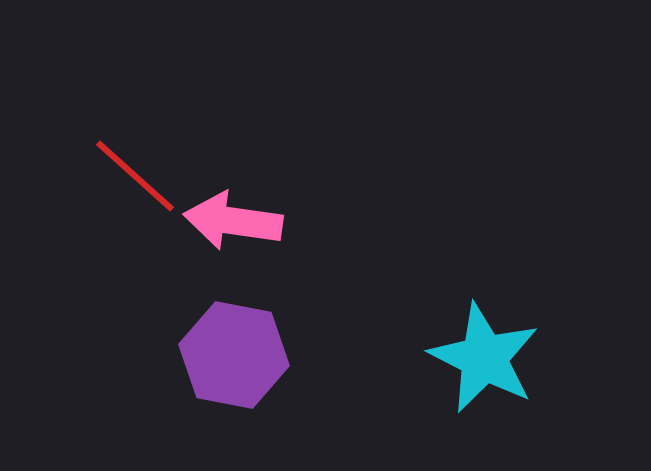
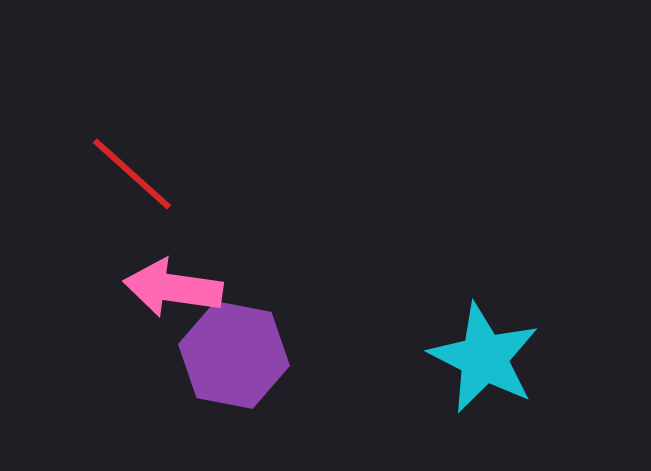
red line: moved 3 px left, 2 px up
pink arrow: moved 60 px left, 67 px down
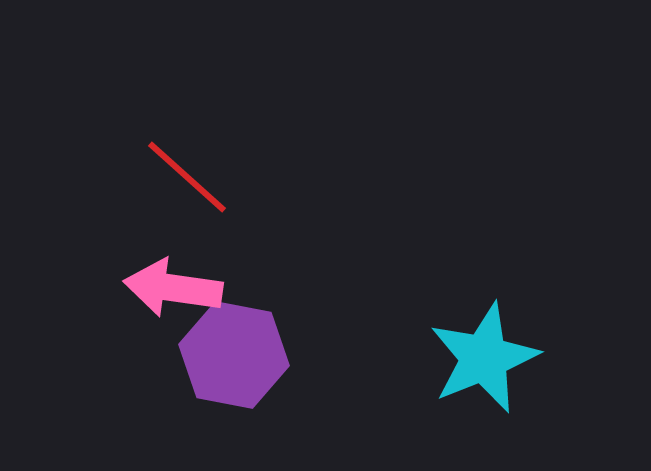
red line: moved 55 px right, 3 px down
cyan star: rotated 23 degrees clockwise
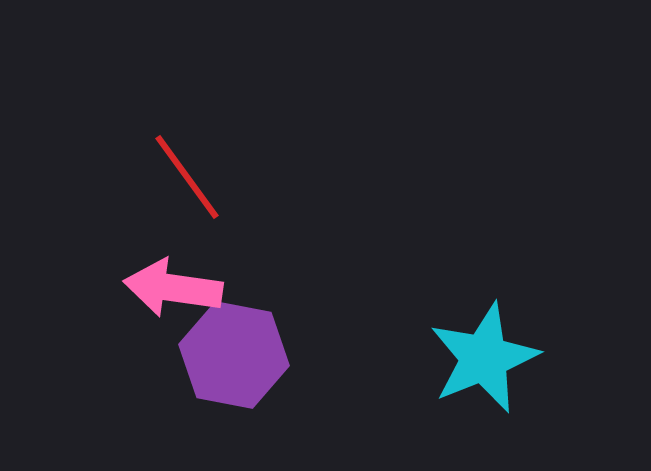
red line: rotated 12 degrees clockwise
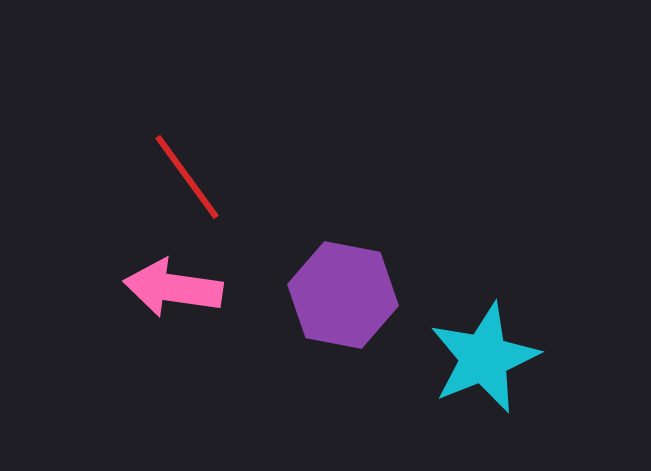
purple hexagon: moved 109 px right, 60 px up
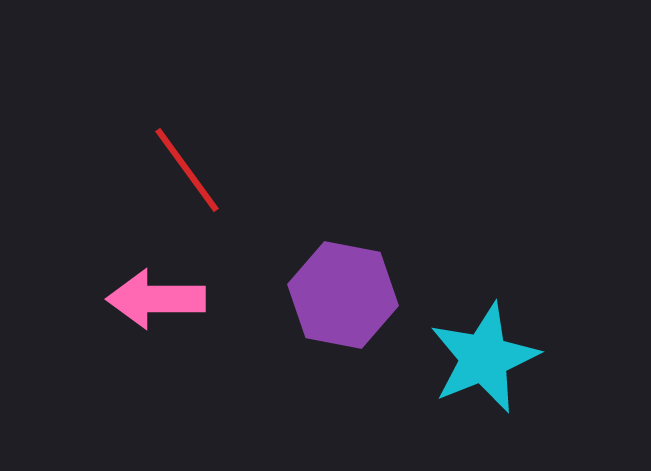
red line: moved 7 px up
pink arrow: moved 17 px left, 11 px down; rotated 8 degrees counterclockwise
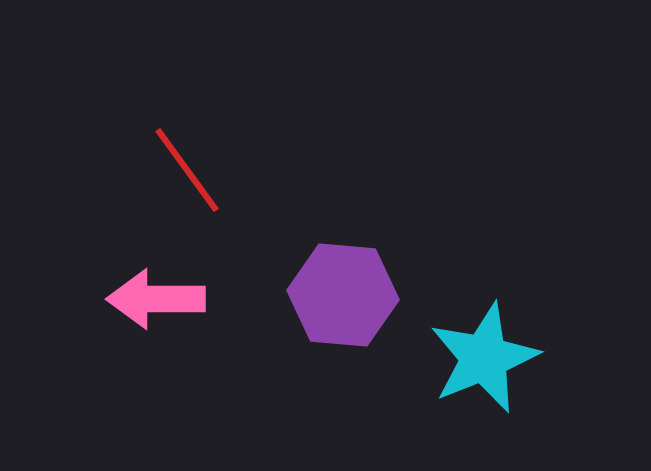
purple hexagon: rotated 6 degrees counterclockwise
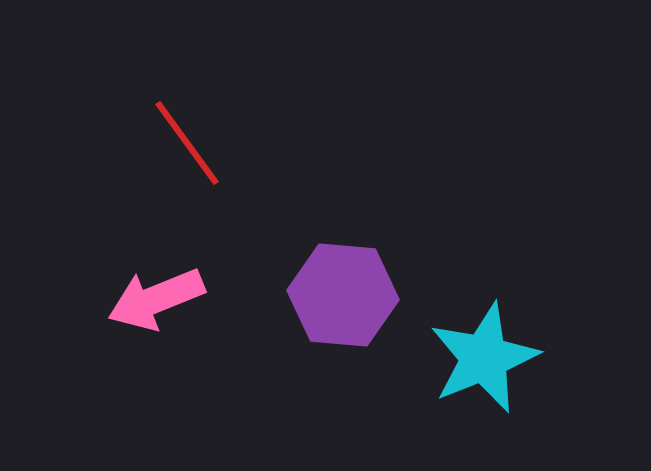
red line: moved 27 px up
pink arrow: rotated 22 degrees counterclockwise
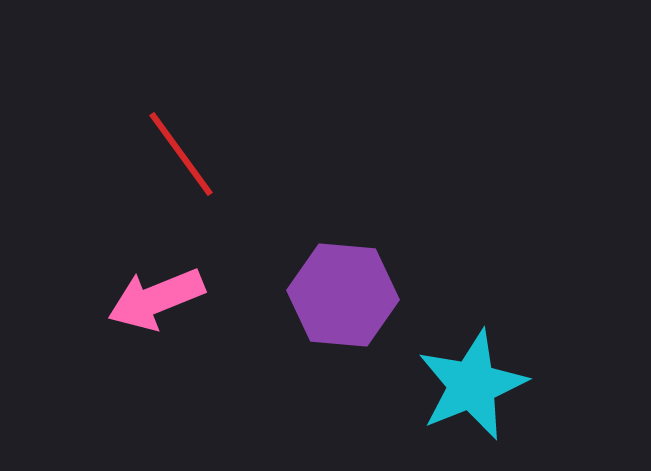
red line: moved 6 px left, 11 px down
cyan star: moved 12 px left, 27 px down
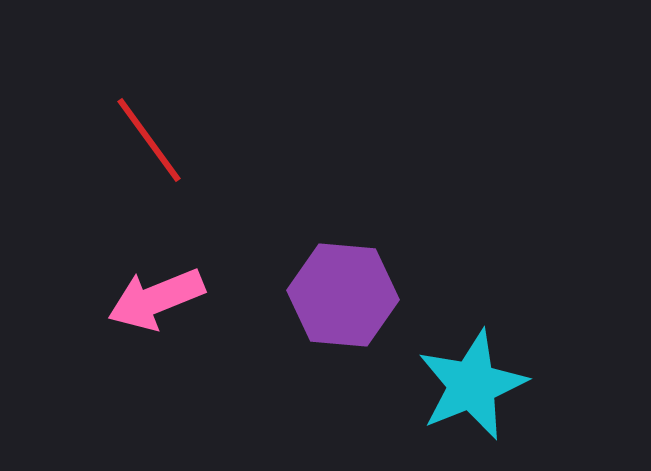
red line: moved 32 px left, 14 px up
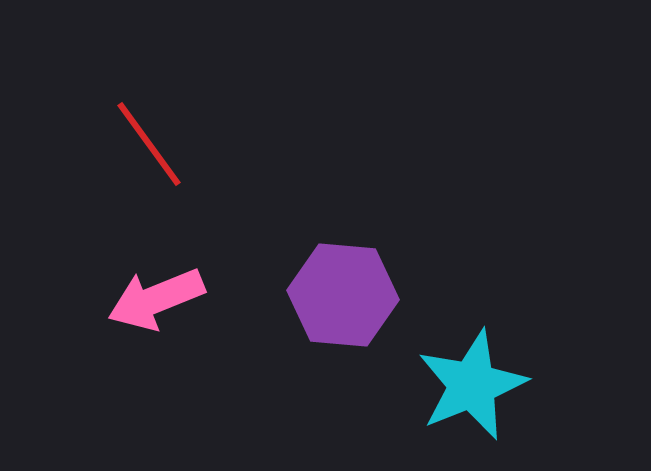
red line: moved 4 px down
